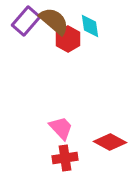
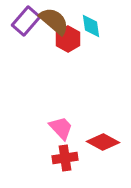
cyan diamond: moved 1 px right
red diamond: moved 7 px left
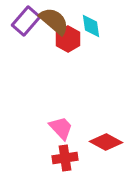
red diamond: moved 3 px right
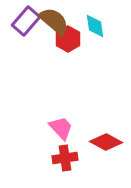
cyan diamond: moved 4 px right
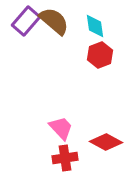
red hexagon: moved 32 px right, 16 px down; rotated 10 degrees clockwise
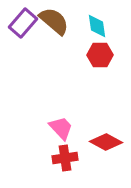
purple rectangle: moved 3 px left, 2 px down
cyan diamond: moved 2 px right
red hexagon: rotated 20 degrees clockwise
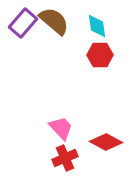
red cross: rotated 15 degrees counterclockwise
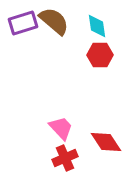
purple rectangle: rotated 32 degrees clockwise
red diamond: rotated 28 degrees clockwise
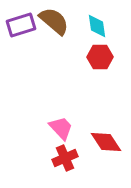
purple rectangle: moved 2 px left, 2 px down
red hexagon: moved 2 px down
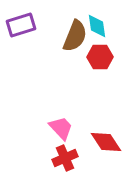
brown semicircle: moved 21 px right, 15 px down; rotated 72 degrees clockwise
